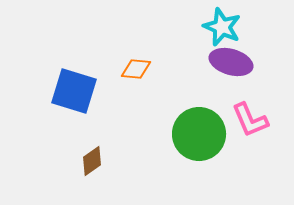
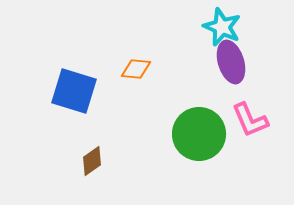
purple ellipse: rotated 57 degrees clockwise
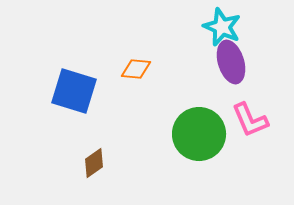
brown diamond: moved 2 px right, 2 px down
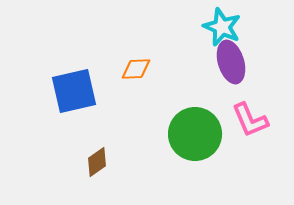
orange diamond: rotated 8 degrees counterclockwise
blue square: rotated 30 degrees counterclockwise
green circle: moved 4 px left
brown diamond: moved 3 px right, 1 px up
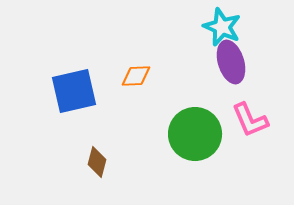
orange diamond: moved 7 px down
brown diamond: rotated 40 degrees counterclockwise
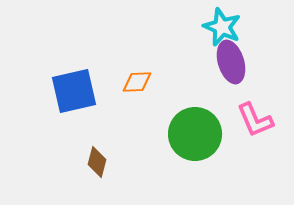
orange diamond: moved 1 px right, 6 px down
pink L-shape: moved 5 px right
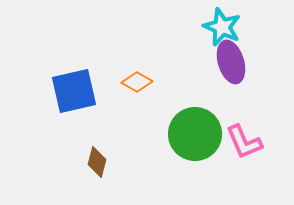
orange diamond: rotated 32 degrees clockwise
pink L-shape: moved 11 px left, 22 px down
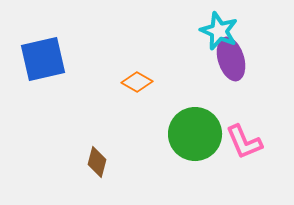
cyan star: moved 3 px left, 4 px down
purple ellipse: moved 3 px up
blue square: moved 31 px left, 32 px up
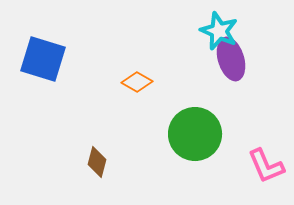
blue square: rotated 30 degrees clockwise
pink L-shape: moved 22 px right, 24 px down
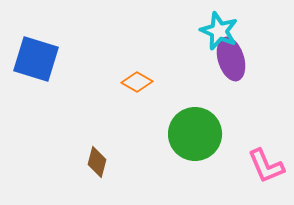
blue square: moved 7 px left
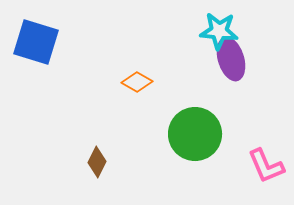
cyan star: rotated 18 degrees counterclockwise
blue square: moved 17 px up
brown diamond: rotated 12 degrees clockwise
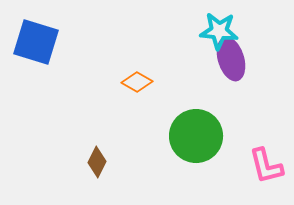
green circle: moved 1 px right, 2 px down
pink L-shape: rotated 9 degrees clockwise
